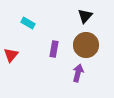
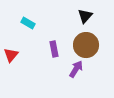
purple rectangle: rotated 21 degrees counterclockwise
purple arrow: moved 2 px left, 4 px up; rotated 18 degrees clockwise
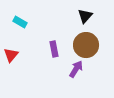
cyan rectangle: moved 8 px left, 1 px up
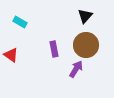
red triangle: rotated 35 degrees counterclockwise
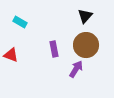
red triangle: rotated 14 degrees counterclockwise
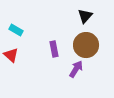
cyan rectangle: moved 4 px left, 8 px down
red triangle: rotated 21 degrees clockwise
